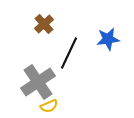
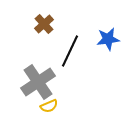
black line: moved 1 px right, 2 px up
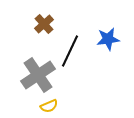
gray cross: moved 7 px up
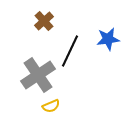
brown cross: moved 3 px up
yellow semicircle: moved 2 px right
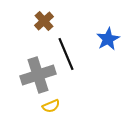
blue star: rotated 20 degrees counterclockwise
black line: moved 4 px left, 3 px down; rotated 48 degrees counterclockwise
gray cross: rotated 16 degrees clockwise
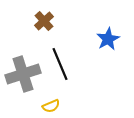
black line: moved 6 px left, 10 px down
gray cross: moved 15 px left, 1 px up
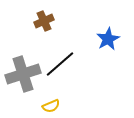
brown cross: rotated 18 degrees clockwise
black line: rotated 72 degrees clockwise
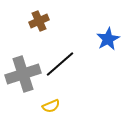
brown cross: moved 5 px left
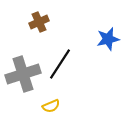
brown cross: moved 1 px down
blue star: rotated 15 degrees clockwise
black line: rotated 16 degrees counterclockwise
